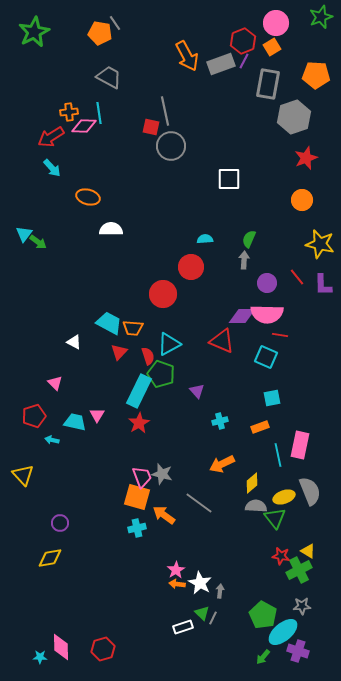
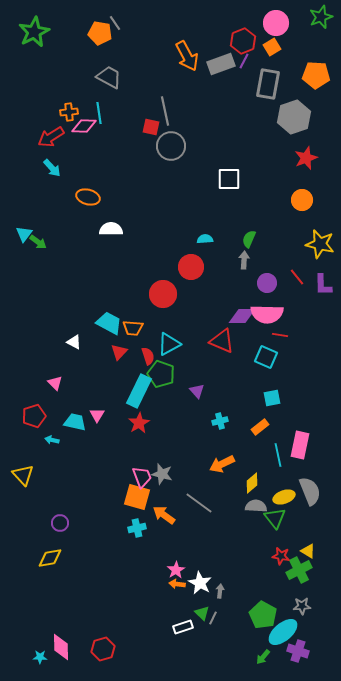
orange rectangle at (260, 427): rotated 18 degrees counterclockwise
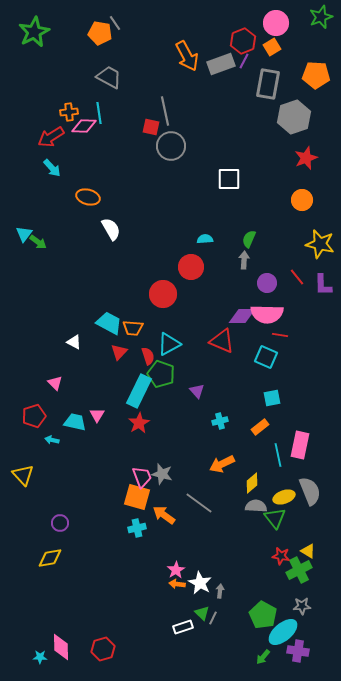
white semicircle at (111, 229): rotated 60 degrees clockwise
purple cross at (298, 651): rotated 10 degrees counterclockwise
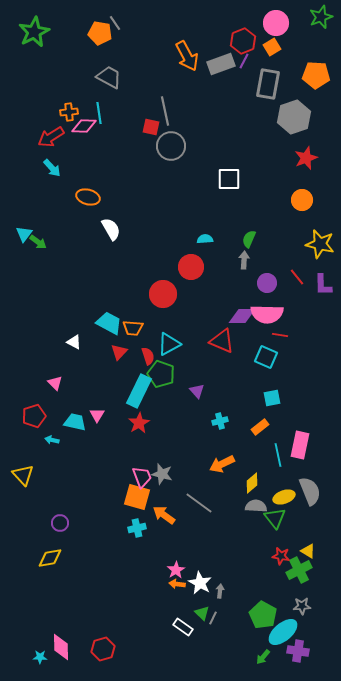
white rectangle at (183, 627): rotated 54 degrees clockwise
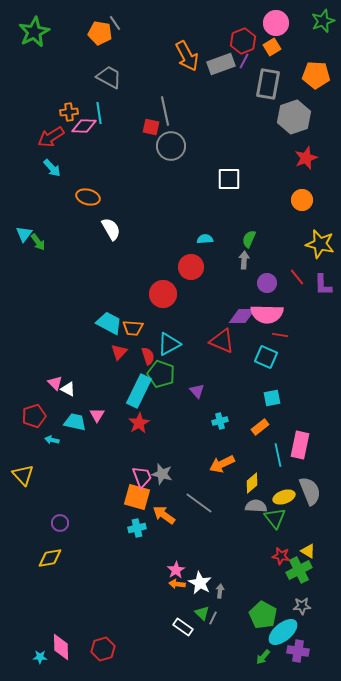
green star at (321, 17): moved 2 px right, 4 px down
green arrow at (38, 242): rotated 18 degrees clockwise
white triangle at (74, 342): moved 6 px left, 47 px down
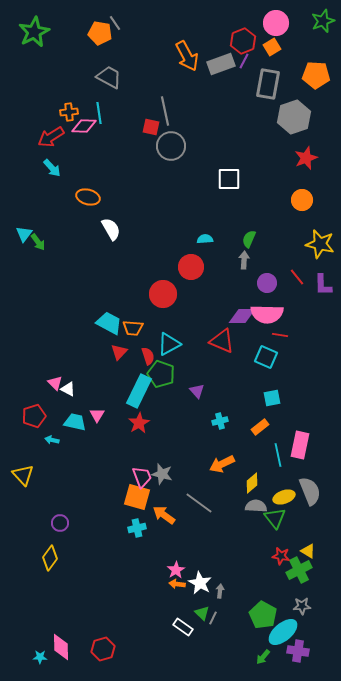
yellow diamond at (50, 558): rotated 45 degrees counterclockwise
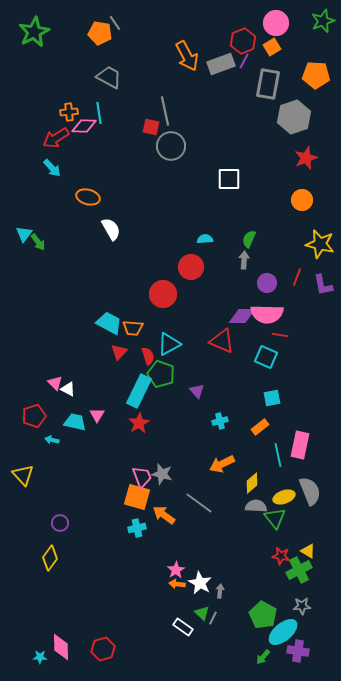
red arrow at (51, 137): moved 5 px right, 1 px down
red line at (297, 277): rotated 60 degrees clockwise
purple L-shape at (323, 285): rotated 10 degrees counterclockwise
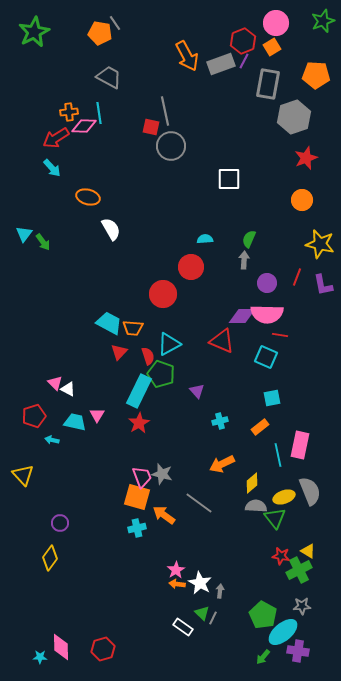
green arrow at (38, 242): moved 5 px right
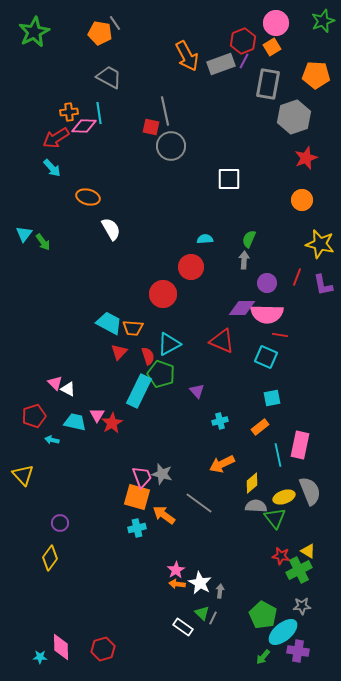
purple diamond at (242, 316): moved 8 px up
red star at (139, 423): moved 27 px left
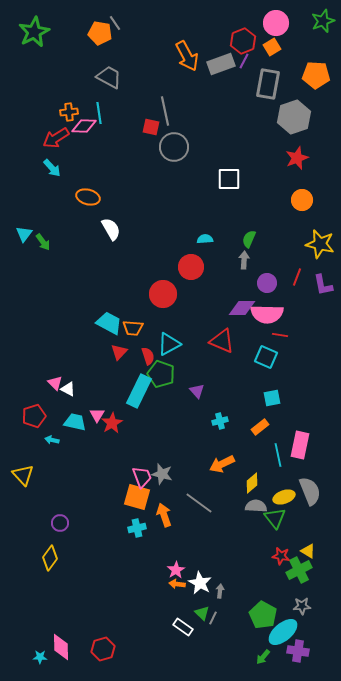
gray circle at (171, 146): moved 3 px right, 1 px down
red star at (306, 158): moved 9 px left
orange arrow at (164, 515): rotated 35 degrees clockwise
